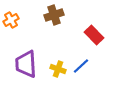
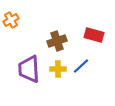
brown cross: moved 3 px right, 26 px down
red rectangle: rotated 30 degrees counterclockwise
purple trapezoid: moved 3 px right, 5 px down
yellow cross: rotated 21 degrees counterclockwise
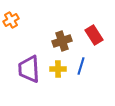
red rectangle: rotated 42 degrees clockwise
brown cross: moved 5 px right
blue line: rotated 30 degrees counterclockwise
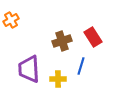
red rectangle: moved 1 px left, 2 px down
yellow cross: moved 10 px down
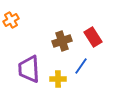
blue line: rotated 18 degrees clockwise
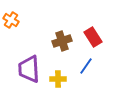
orange cross: rotated 28 degrees counterclockwise
blue line: moved 5 px right
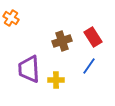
orange cross: moved 2 px up
blue line: moved 3 px right
yellow cross: moved 2 px left, 1 px down
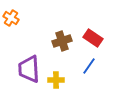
red rectangle: moved 1 px down; rotated 24 degrees counterclockwise
